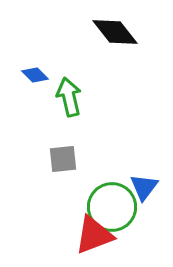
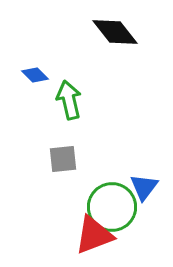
green arrow: moved 3 px down
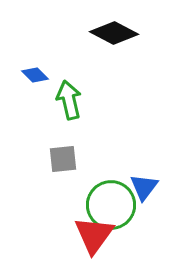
black diamond: moved 1 px left, 1 px down; rotated 24 degrees counterclockwise
green circle: moved 1 px left, 2 px up
red triangle: rotated 33 degrees counterclockwise
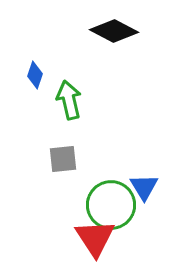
black diamond: moved 2 px up
blue diamond: rotated 64 degrees clockwise
blue triangle: rotated 8 degrees counterclockwise
red triangle: moved 1 px right, 3 px down; rotated 9 degrees counterclockwise
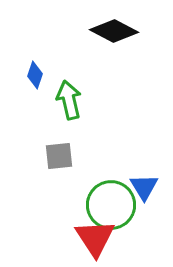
gray square: moved 4 px left, 3 px up
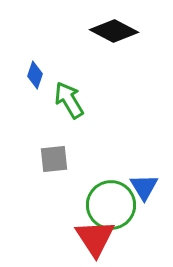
green arrow: rotated 18 degrees counterclockwise
gray square: moved 5 px left, 3 px down
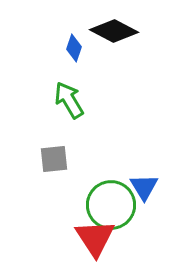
blue diamond: moved 39 px right, 27 px up
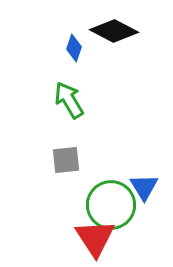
gray square: moved 12 px right, 1 px down
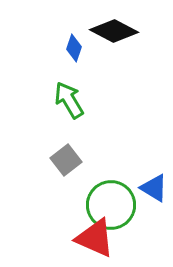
gray square: rotated 32 degrees counterclockwise
blue triangle: moved 10 px right, 1 px down; rotated 28 degrees counterclockwise
red triangle: rotated 33 degrees counterclockwise
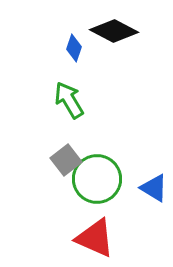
green circle: moved 14 px left, 26 px up
